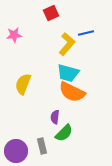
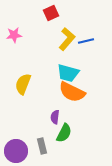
blue line: moved 8 px down
yellow L-shape: moved 5 px up
green semicircle: rotated 18 degrees counterclockwise
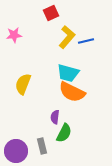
yellow L-shape: moved 2 px up
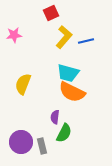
yellow L-shape: moved 3 px left
purple circle: moved 5 px right, 9 px up
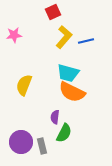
red square: moved 2 px right, 1 px up
yellow semicircle: moved 1 px right, 1 px down
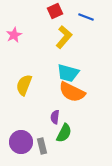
red square: moved 2 px right, 1 px up
pink star: rotated 21 degrees counterclockwise
blue line: moved 24 px up; rotated 35 degrees clockwise
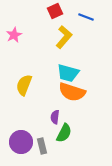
orange semicircle: rotated 8 degrees counterclockwise
